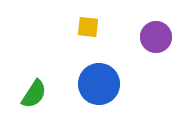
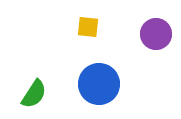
purple circle: moved 3 px up
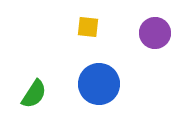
purple circle: moved 1 px left, 1 px up
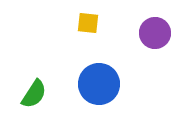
yellow square: moved 4 px up
